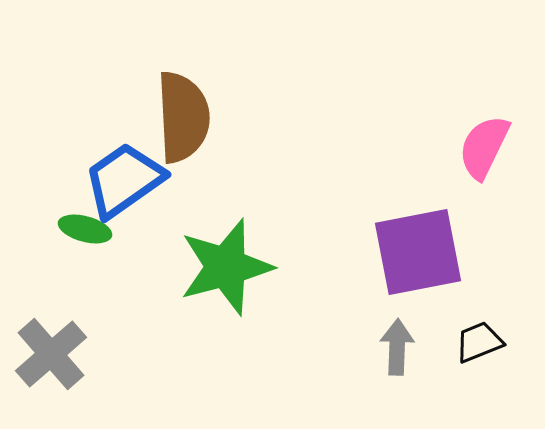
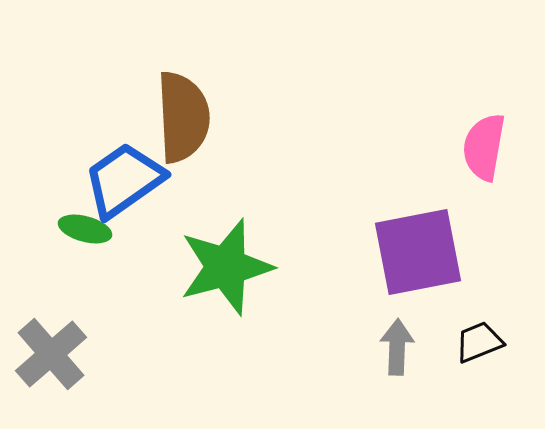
pink semicircle: rotated 16 degrees counterclockwise
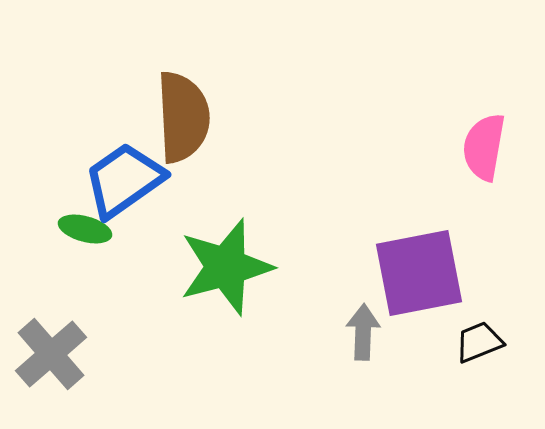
purple square: moved 1 px right, 21 px down
gray arrow: moved 34 px left, 15 px up
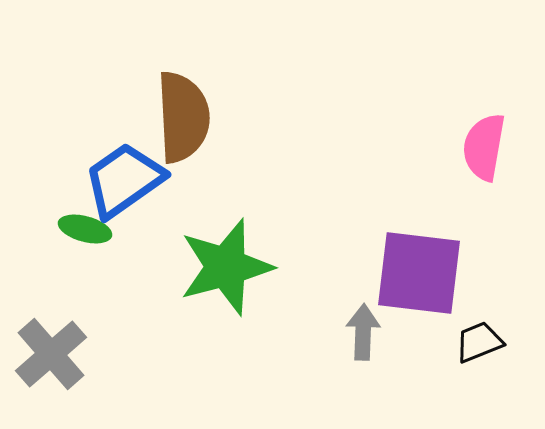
purple square: rotated 18 degrees clockwise
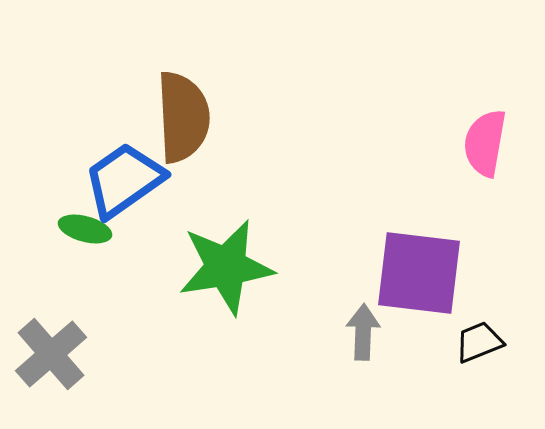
pink semicircle: moved 1 px right, 4 px up
green star: rotated 6 degrees clockwise
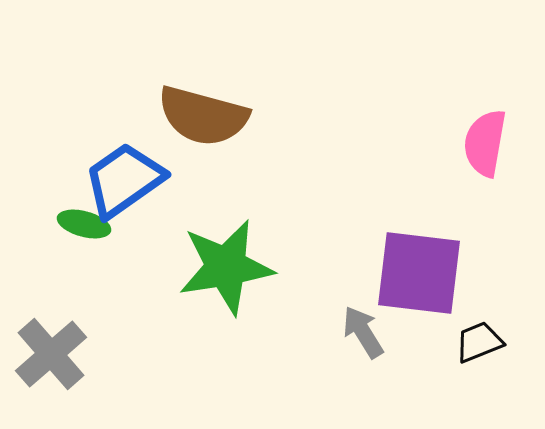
brown semicircle: moved 20 px right, 1 px up; rotated 108 degrees clockwise
green ellipse: moved 1 px left, 5 px up
gray arrow: rotated 34 degrees counterclockwise
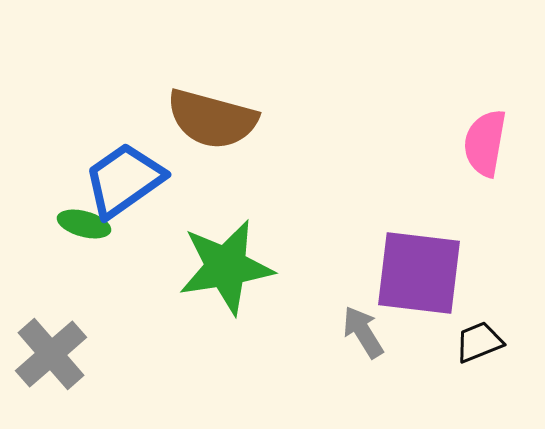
brown semicircle: moved 9 px right, 3 px down
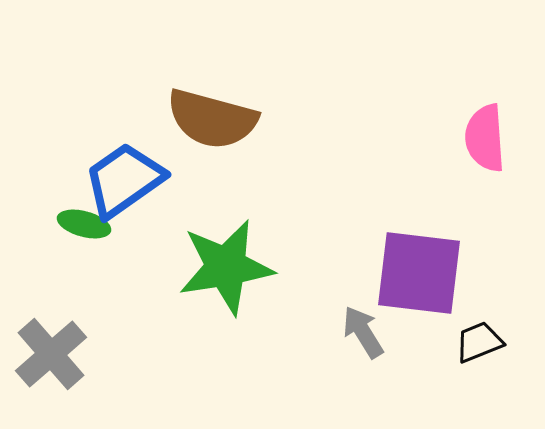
pink semicircle: moved 5 px up; rotated 14 degrees counterclockwise
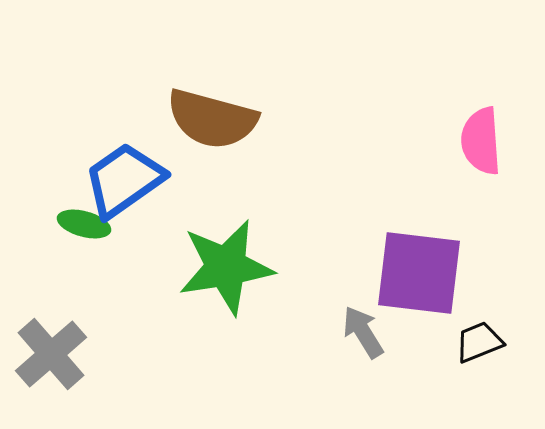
pink semicircle: moved 4 px left, 3 px down
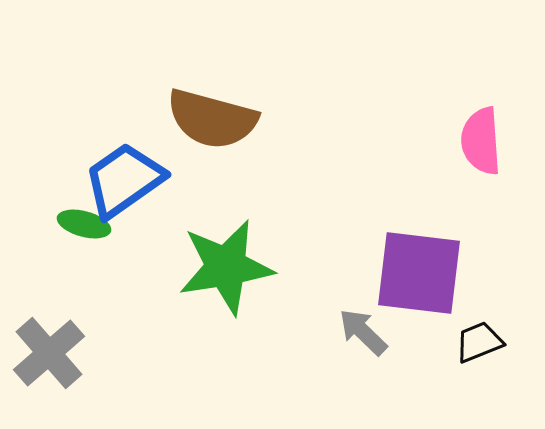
gray arrow: rotated 14 degrees counterclockwise
gray cross: moved 2 px left, 1 px up
